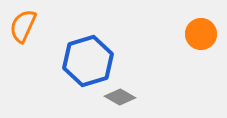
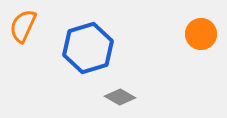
blue hexagon: moved 13 px up
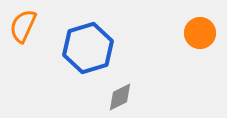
orange circle: moved 1 px left, 1 px up
gray diamond: rotated 56 degrees counterclockwise
